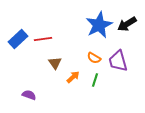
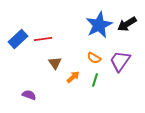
purple trapezoid: moved 2 px right; rotated 50 degrees clockwise
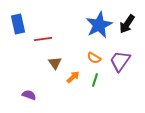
black arrow: rotated 24 degrees counterclockwise
blue rectangle: moved 15 px up; rotated 60 degrees counterclockwise
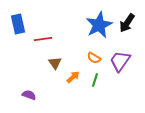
black arrow: moved 1 px up
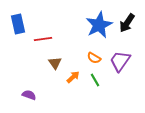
green line: rotated 48 degrees counterclockwise
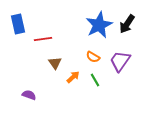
black arrow: moved 1 px down
orange semicircle: moved 1 px left, 1 px up
